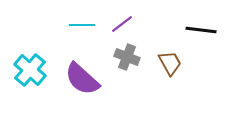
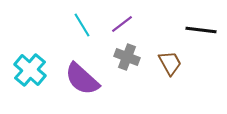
cyan line: rotated 60 degrees clockwise
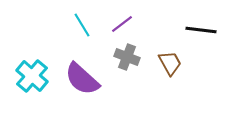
cyan cross: moved 2 px right, 6 px down
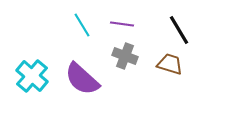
purple line: rotated 45 degrees clockwise
black line: moved 22 px left; rotated 52 degrees clockwise
gray cross: moved 2 px left, 1 px up
brown trapezoid: moved 1 px down; rotated 44 degrees counterclockwise
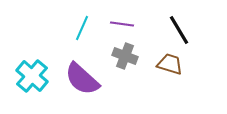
cyan line: moved 3 px down; rotated 55 degrees clockwise
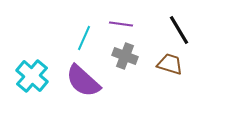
purple line: moved 1 px left
cyan line: moved 2 px right, 10 px down
purple semicircle: moved 1 px right, 2 px down
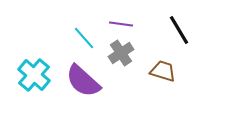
cyan line: rotated 65 degrees counterclockwise
gray cross: moved 4 px left, 3 px up; rotated 35 degrees clockwise
brown trapezoid: moved 7 px left, 7 px down
cyan cross: moved 2 px right, 1 px up
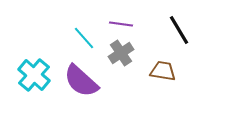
brown trapezoid: rotated 8 degrees counterclockwise
purple semicircle: moved 2 px left
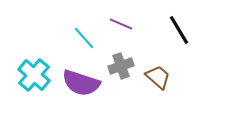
purple line: rotated 15 degrees clockwise
gray cross: moved 13 px down; rotated 15 degrees clockwise
brown trapezoid: moved 5 px left, 6 px down; rotated 32 degrees clockwise
purple semicircle: moved 2 px down; rotated 24 degrees counterclockwise
